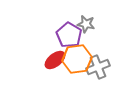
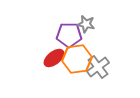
purple pentagon: rotated 30 degrees counterclockwise
red ellipse: moved 1 px left, 2 px up
gray cross: rotated 15 degrees counterclockwise
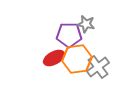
red ellipse: rotated 10 degrees clockwise
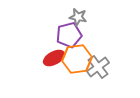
gray star: moved 8 px left, 7 px up
purple pentagon: rotated 15 degrees counterclockwise
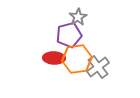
gray star: rotated 30 degrees clockwise
red ellipse: rotated 30 degrees clockwise
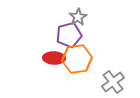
gray cross: moved 15 px right, 15 px down
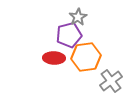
orange hexagon: moved 9 px right, 2 px up
gray cross: moved 2 px left, 1 px up
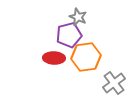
gray star: rotated 18 degrees counterclockwise
gray cross: moved 3 px right, 2 px down
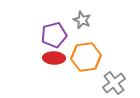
gray star: moved 4 px right, 3 px down
purple pentagon: moved 15 px left
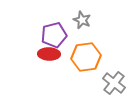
red ellipse: moved 5 px left, 4 px up
gray cross: rotated 15 degrees counterclockwise
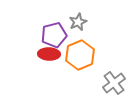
gray star: moved 4 px left, 2 px down; rotated 24 degrees clockwise
orange hexagon: moved 6 px left, 2 px up; rotated 16 degrees counterclockwise
gray cross: rotated 15 degrees clockwise
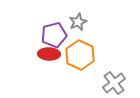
orange hexagon: rotated 12 degrees counterclockwise
